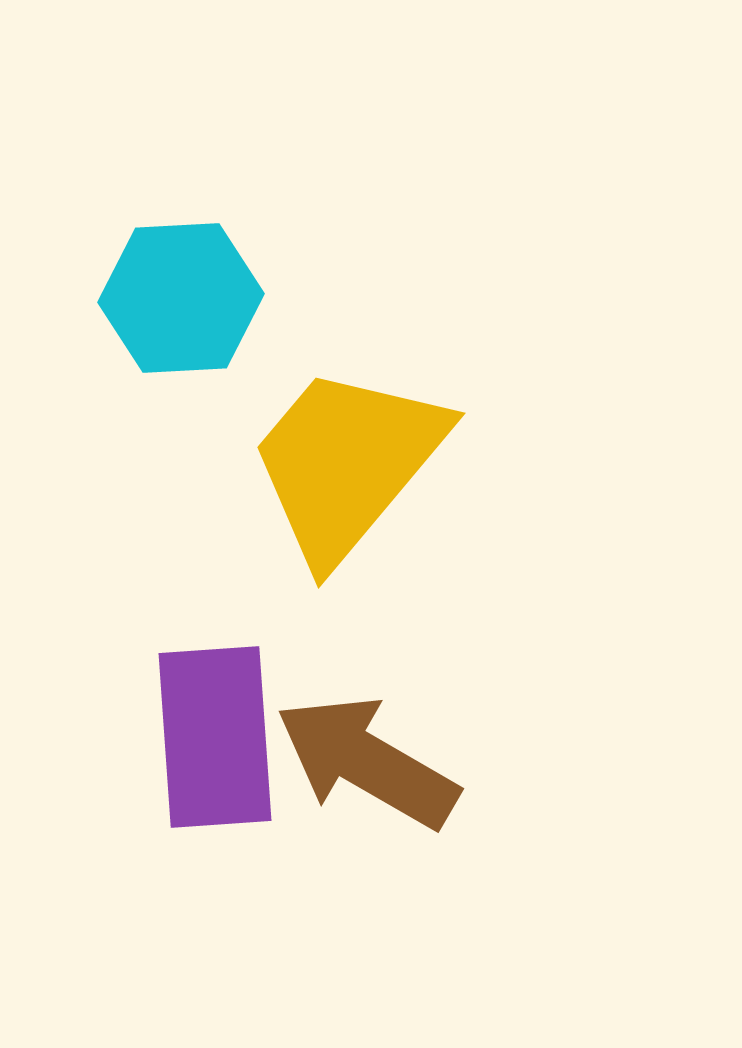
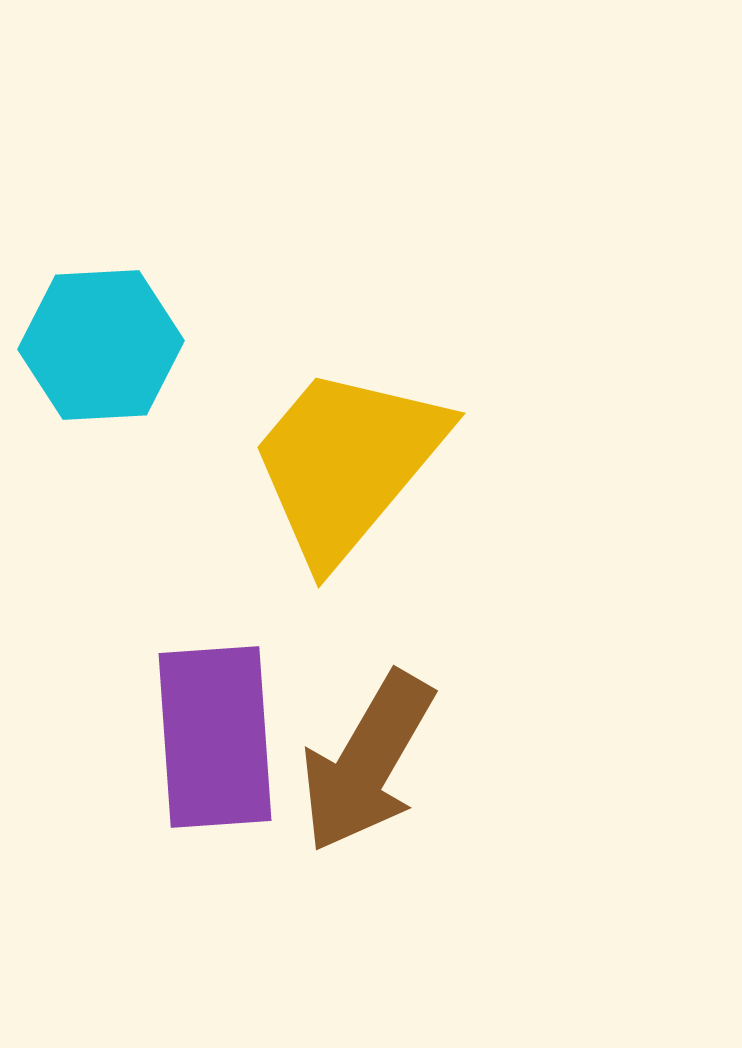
cyan hexagon: moved 80 px left, 47 px down
brown arrow: rotated 90 degrees counterclockwise
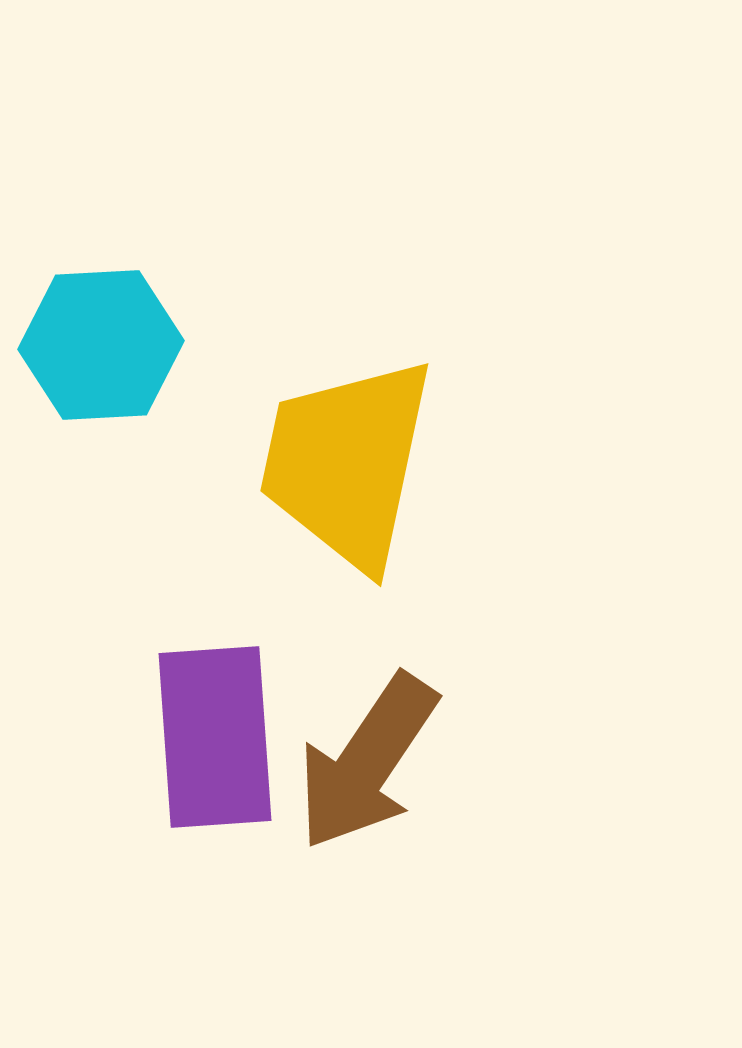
yellow trapezoid: rotated 28 degrees counterclockwise
brown arrow: rotated 4 degrees clockwise
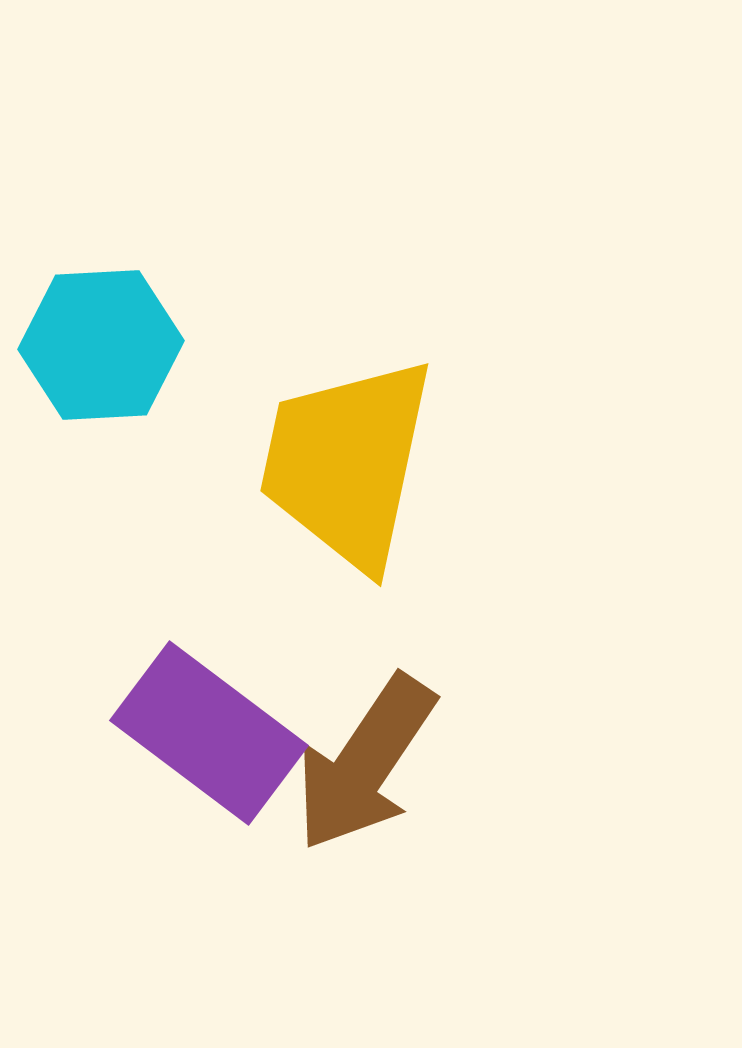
purple rectangle: moved 6 px left, 4 px up; rotated 49 degrees counterclockwise
brown arrow: moved 2 px left, 1 px down
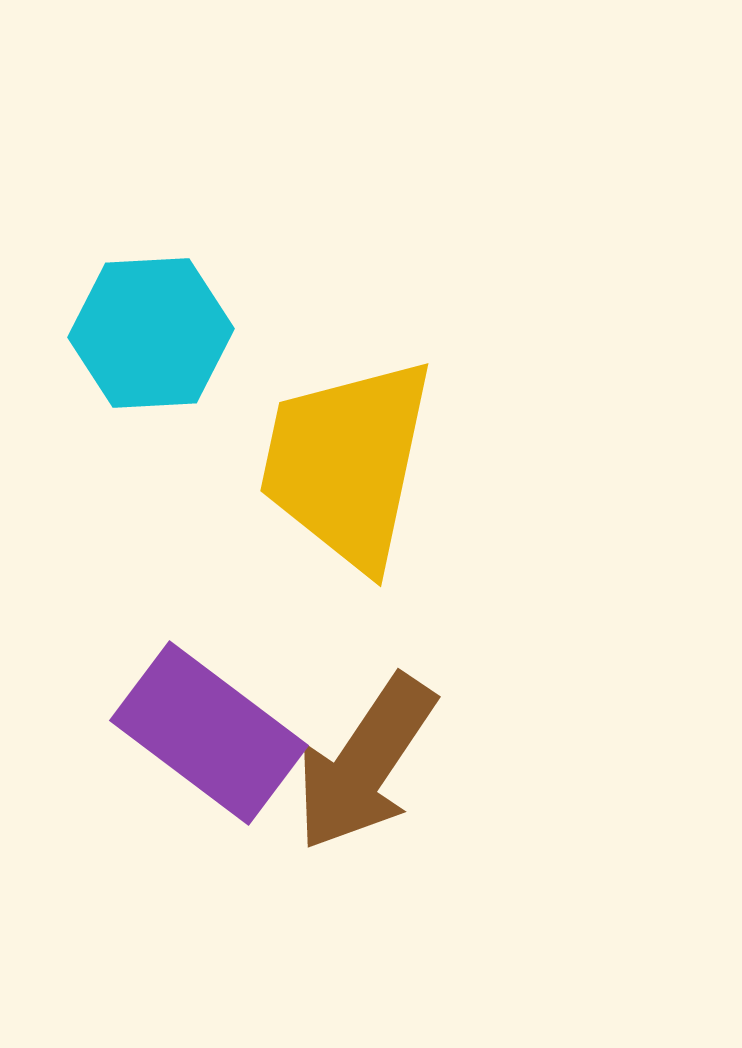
cyan hexagon: moved 50 px right, 12 px up
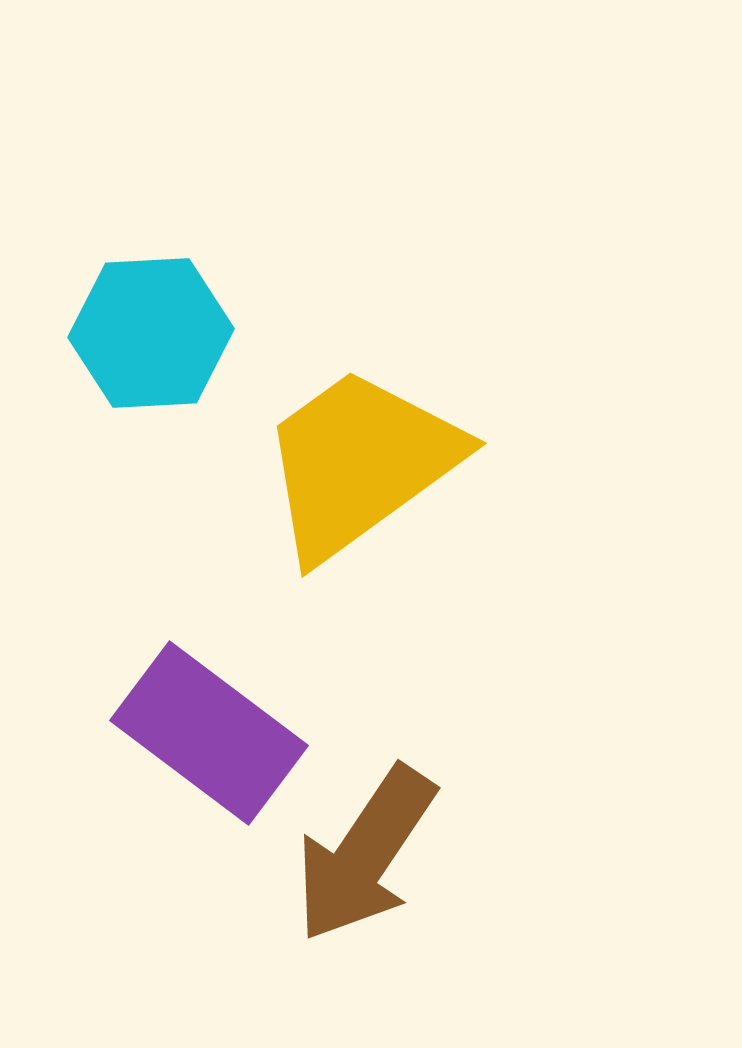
yellow trapezoid: moved 13 px right; rotated 42 degrees clockwise
brown arrow: moved 91 px down
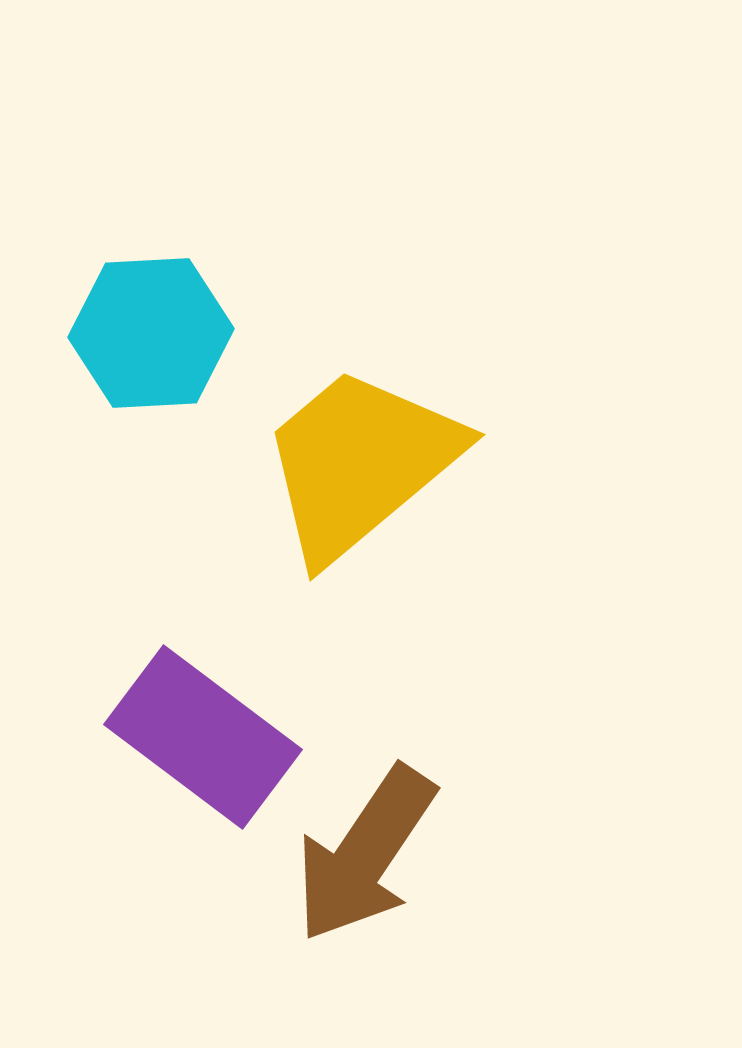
yellow trapezoid: rotated 4 degrees counterclockwise
purple rectangle: moved 6 px left, 4 px down
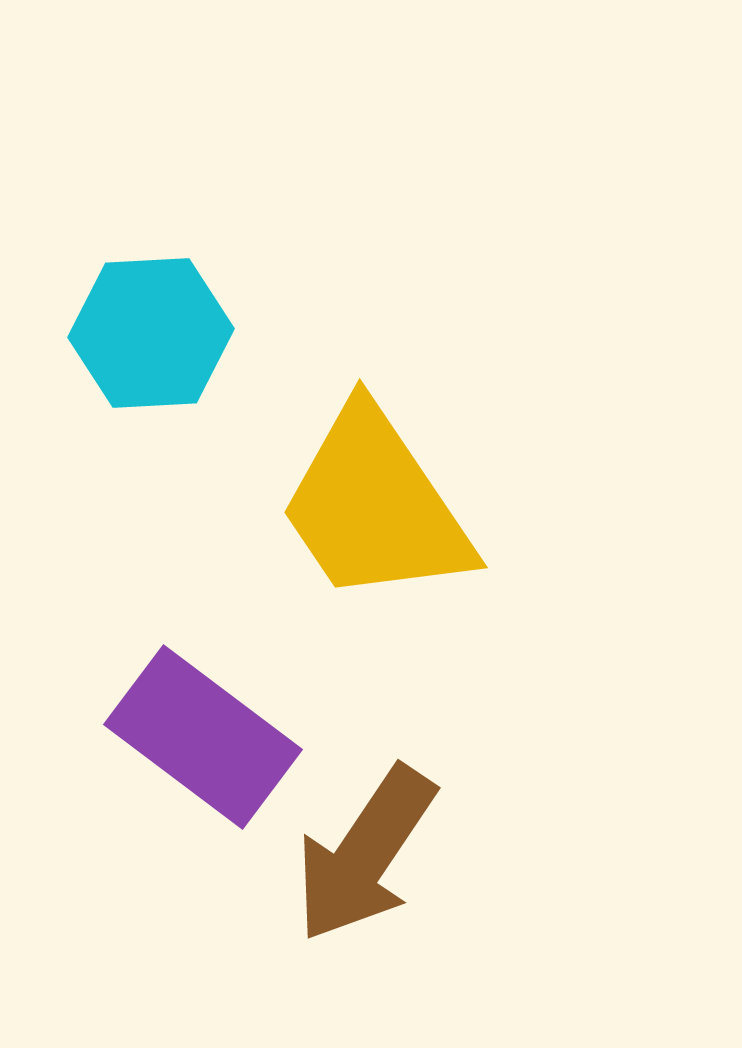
yellow trapezoid: moved 15 px right, 43 px down; rotated 84 degrees counterclockwise
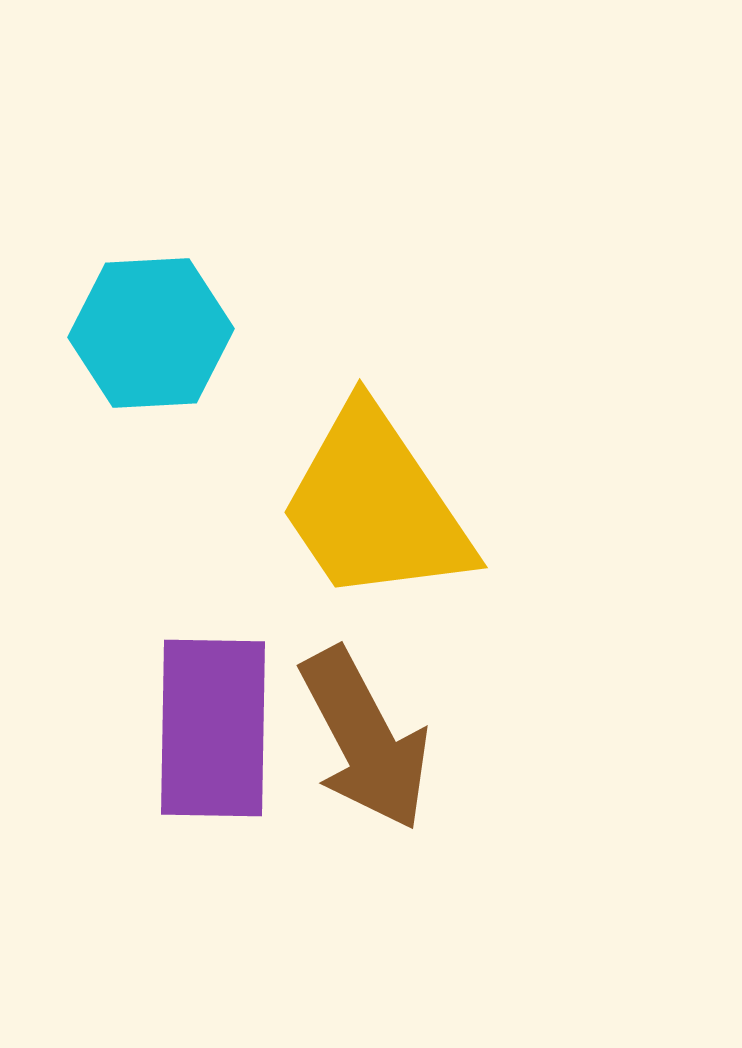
purple rectangle: moved 10 px right, 9 px up; rotated 54 degrees clockwise
brown arrow: moved 115 px up; rotated 62 degrees counterclockwise
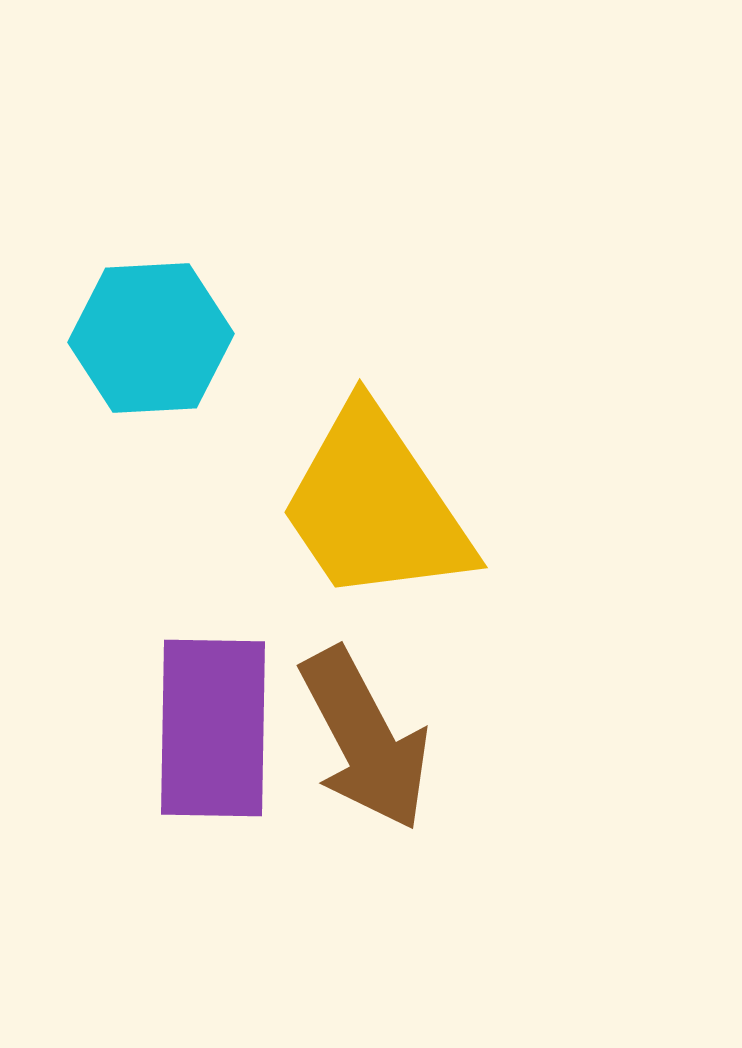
cyan hexagon: moved 5 px down
